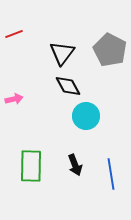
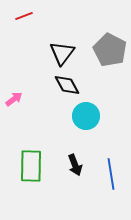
red line: moved 10 px right, 18 px up
black diamond: moved 1 px left, 1 px up
pink arrow: rotated 24 degrees counterclockwise
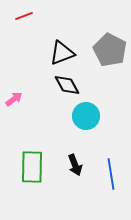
black triangle: rotated 32 degrees clockwise
green rectangle: moved 1 px right, 1 px down
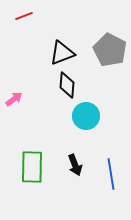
black diamond: rotated 32 degrees clockwise
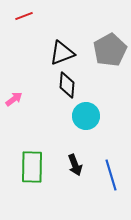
gray pentagon: rotated 16 degrees clockwise
blue line: moved 1 px down; rotated 8 degrees counterclockwise
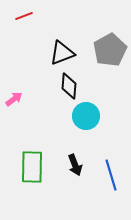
black diamond: moved 2 px right, 1 px down
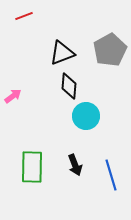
pink arrow: moved 1 px left, 3 px up
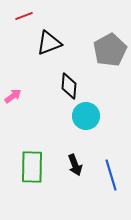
black triangle: moved 13 px left, 10 px up
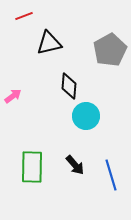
black triangle: rotated 8 degrees clockwise
black arrow: rotated 20 degrees counterclockwise
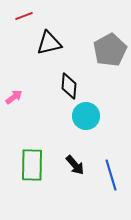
pink arrow: moved 1 px right, 1 px down
green rectangle: moved 2 px up
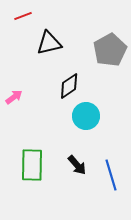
red line: moved 1 px left
black diamond: rotated 52 degrees clockwise
black arrow: moved 2 px right
